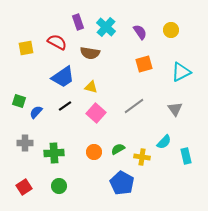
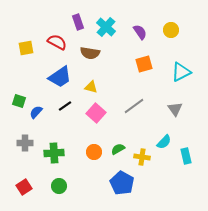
blue trapezoid: moved 3 px left
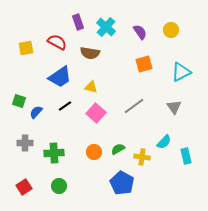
gray triangle: moved 1 px left, 2 px up
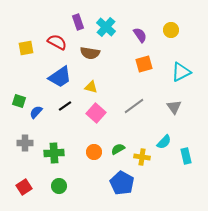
purple semicircle: moved 3 px down
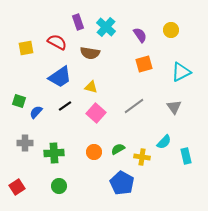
red square: moved 7 px left
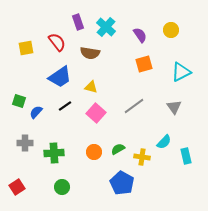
red semicircle: rotated 24 degrees clockwise
green circle: moved 3 px right, 1 px down
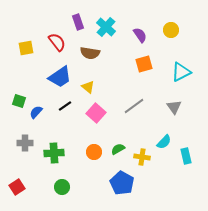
yellow triangle: moved 3 px left; rotated 24 degrees clockwise
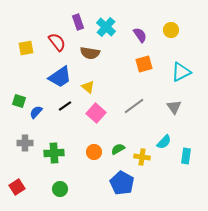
cyan rectangle: rotated 21 degrees clockwise
green circle: moved 2 px left, 2 px down
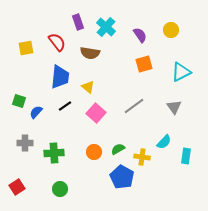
blue trapezoid: rotated 50 degrees counterclockwise
blue pentagon: moved 6 px up
